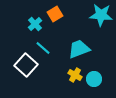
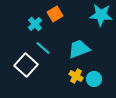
yellow cross: moved 1 px right, 1 px down
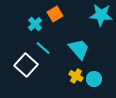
cyan trapezoid: rotated 70 degrees clockwise
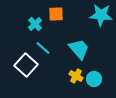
orange square: moved 1 px right; rotated 28 degrees clockwise
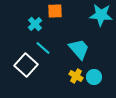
orange square: moved 1 px left, 3 px up
cyan circle: moved 2 px up
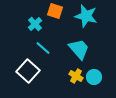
orange square: rotated 21 degrees clockwise
cyan star: moved 15 px left, 1 px down; rotated 10 degrees clockwise
white square: moved 2 px right, 6 px down
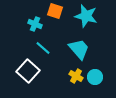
cyan cross: rotated 24 degrees counterclockwise
cyan circle: moved 1 px right
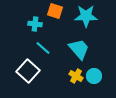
cyan star: rotated 15 degrees counterclockwise
cyan cross: rotated 16 degrees counterclockwise
cyan circle: moved 1 px left, 1 px up
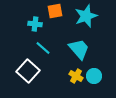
orange square: rotated 28 degrees counterclockwise
cyan star: rotated 20 degrees counterclockwise
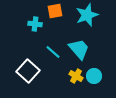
cyan star: moved 1 px right, 1 px up
cyan line: moved 10 px right, 4 px down
